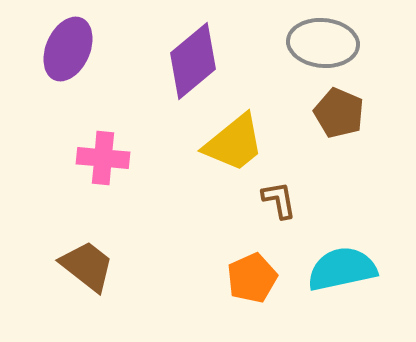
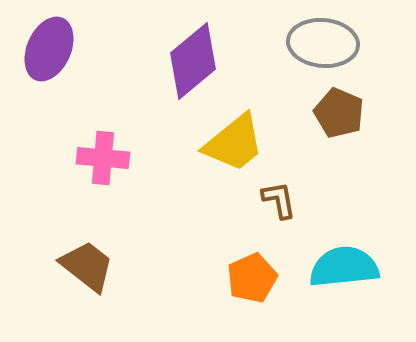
purple ellipse: moved 19 px left
cyan semicircle: moved 2 px right, 2 px up; rotated 6 degrees clockwise
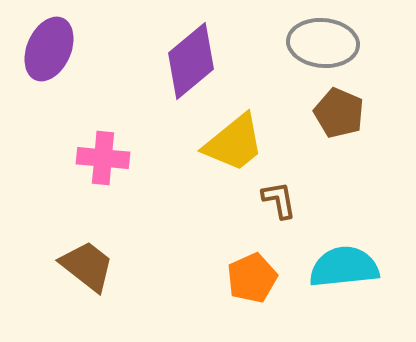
purple diamond: moved 2 px left
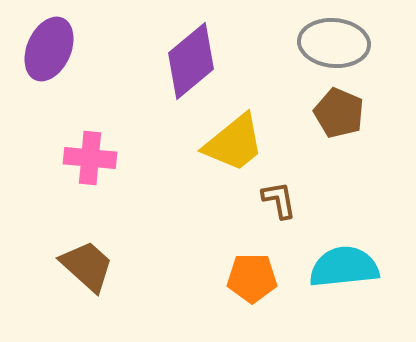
gray ellipse: moved 11 px right
pink cross: moved 13 px left
brown trapezoid: rotated 4 degrees clockwise
orange pentagon: rotated 24 degrees clockwise
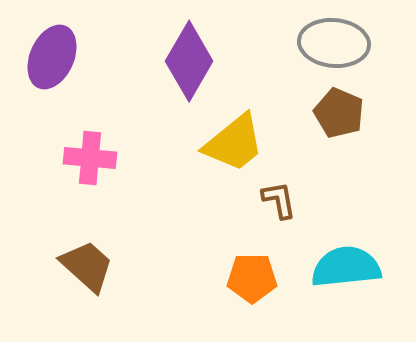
purple ellipse: moved 3 px right, 8 px down
purple diamond: moved 2 px left; rotated 20 degrees counterclockwise
cyan semicircle: moved 2 px right
